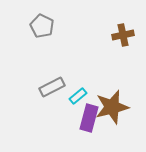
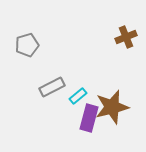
gray pentagon: moved 15 px left, 19 px down; rotated 30 degrees clockwise
brown cross: moved 3 px right, 2 px down; rotated 10 degrees counterclockwise
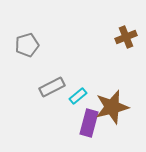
purple rectangle: moved 5 px down
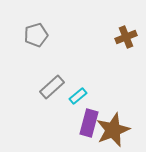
gray pentagon: moved 9 px right, 10 px up
gray rectangle: rotated 15 degrees counterclockwise
brown star: moved 1 px right, 23 px down; rotated 8 degrees counterclockwise
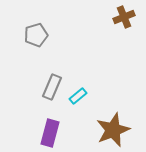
brown cross: moved 2 px left, 20 px up
gray rectangle: rotated 25 degrees counterclockwise
purple rectangle: moved 39 px left, 10 px down
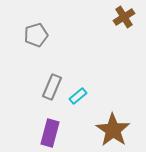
brown cross: rotated 10 degrees counterclockwise
brown star: rotated 16 degrees counterclockwise
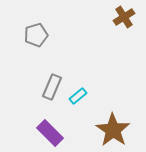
purple rectangle: rotated 60 degrees counterclockwise
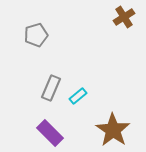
gray rectangle: moved 1 px left, 1 px down
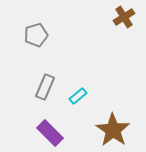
gray rectangle: moved 6 px left, 1 px up
